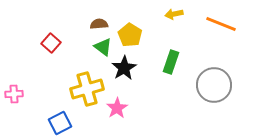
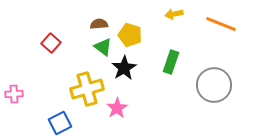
yellow pentagon: rotated 15 degrees counterclockwise
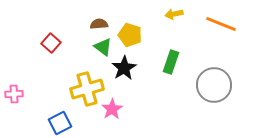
pink star: moved 5 px left, 1 px down
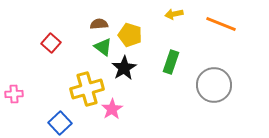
blue square: rotated 15 degrees counterclockwise
